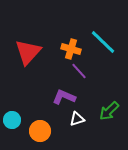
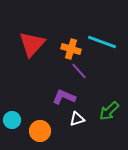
cyan line: moved 1 px left; rotated 24 degrees counterclockwise
red triangle: moved 4 px right, 8 px up
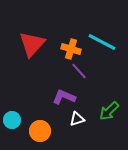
cyan line: rotated 8 degrees clockwise
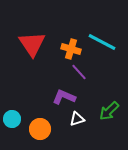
red triangle: rotated 16 degrees counterclockwise
purple line: moved 1 px down
cyan circle: moved 1 px up
orange circle: moved 2 px up
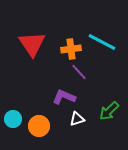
orange cross: rotated 24 degrees counterclockwise
cyan circle: moved 1 px right
orange circle: moved 1 px left, 3 px up
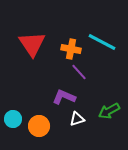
orange cross: rotated 18 degrees clockwise
green arrow: rotated 15 degrees clockwise
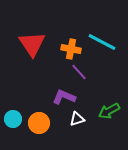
orange circle: moved 3 px up
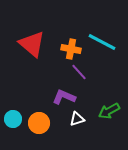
red triangle: rotated 16 degrees counterclockwise
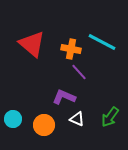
green arrow: moved 1 px right, 6 px down; rotated 25 degrees counterclockwise
white triangle: rotated 42 degrees clockwise
orange circle: moved 5 px right, 2 px down
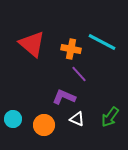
purple line: moved 2 px down
